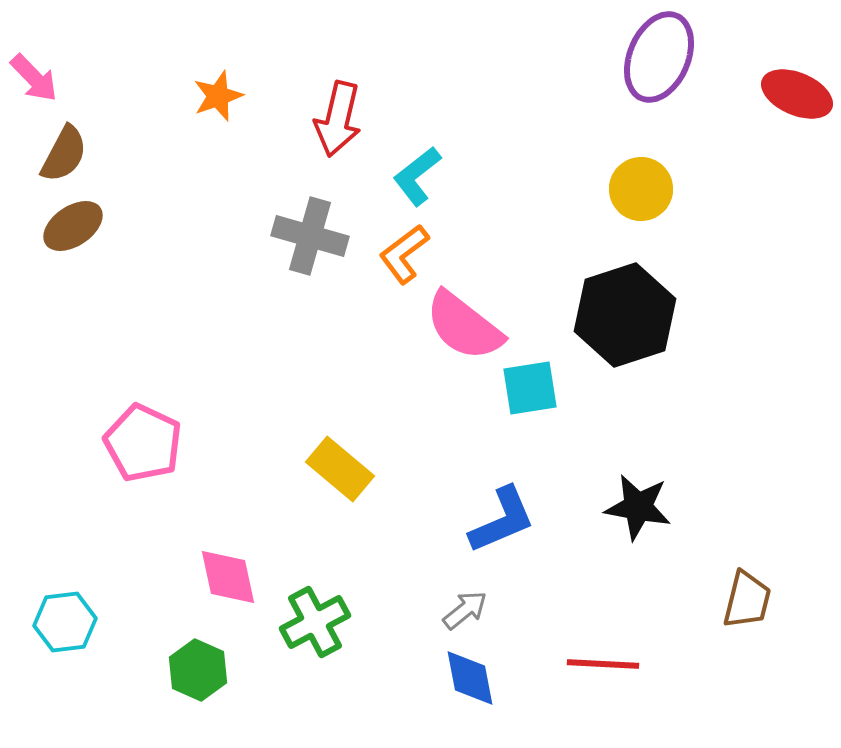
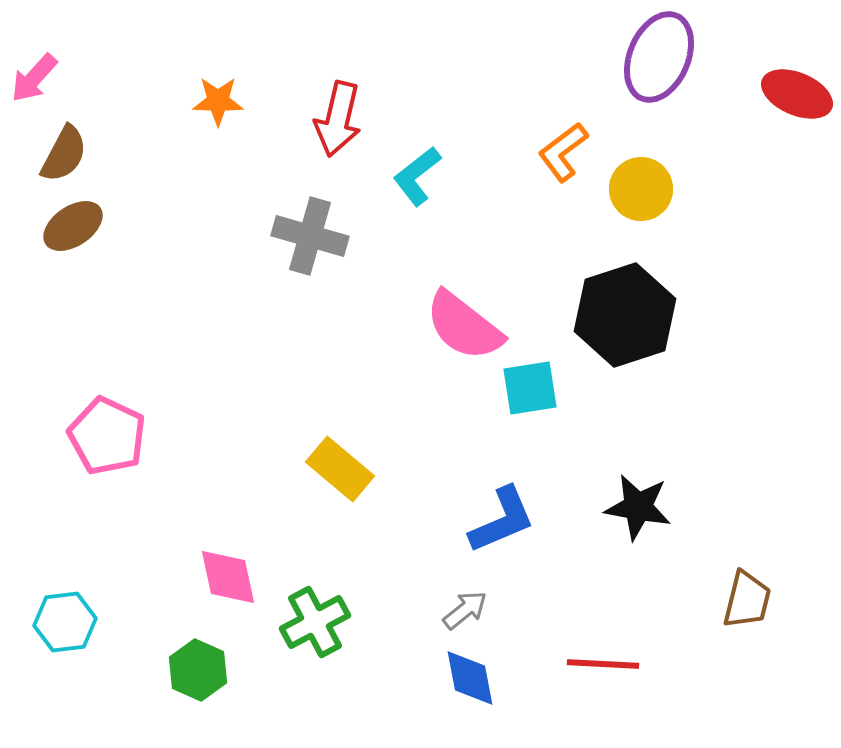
pink arrow: rotated 86 degrees clockwise
orange star: moved 5 px down; rotated 21 degrees clockwise
orange L-shape: moved 159 px right, 102 px up
pink pentagon: moved 36 px left, 7 px up
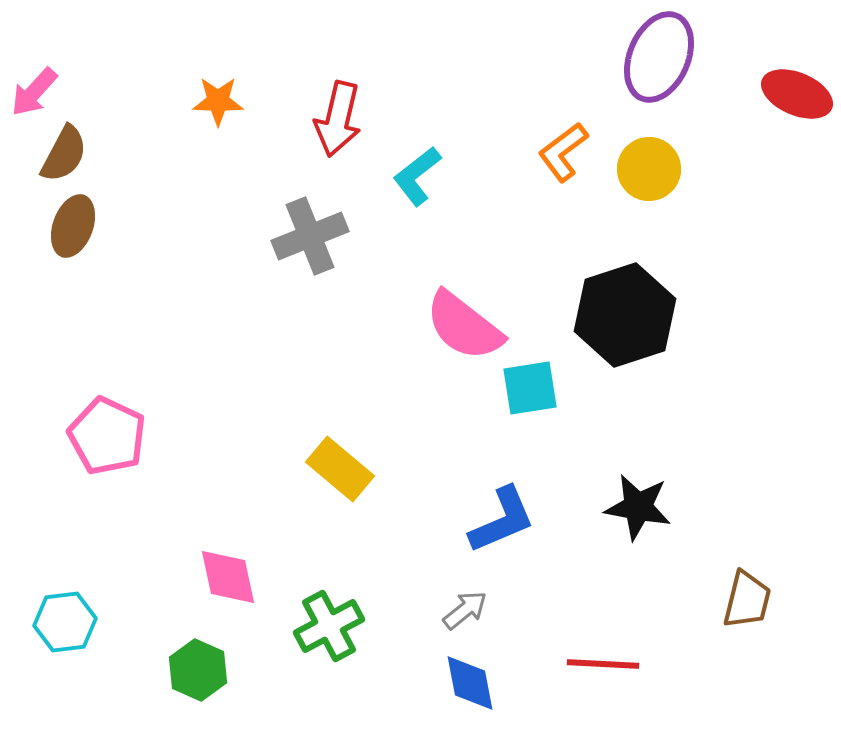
pink arrow: moved 14 px down
yellow circle: moved 8 px right, 20 px up
brown ellipse: rotated 36 degrees counterclockwise
gray cross: rotated 38 degrees counterclockwise
green cross: moved 14 px right, 4 px down
blue diamond: moved 5 px down
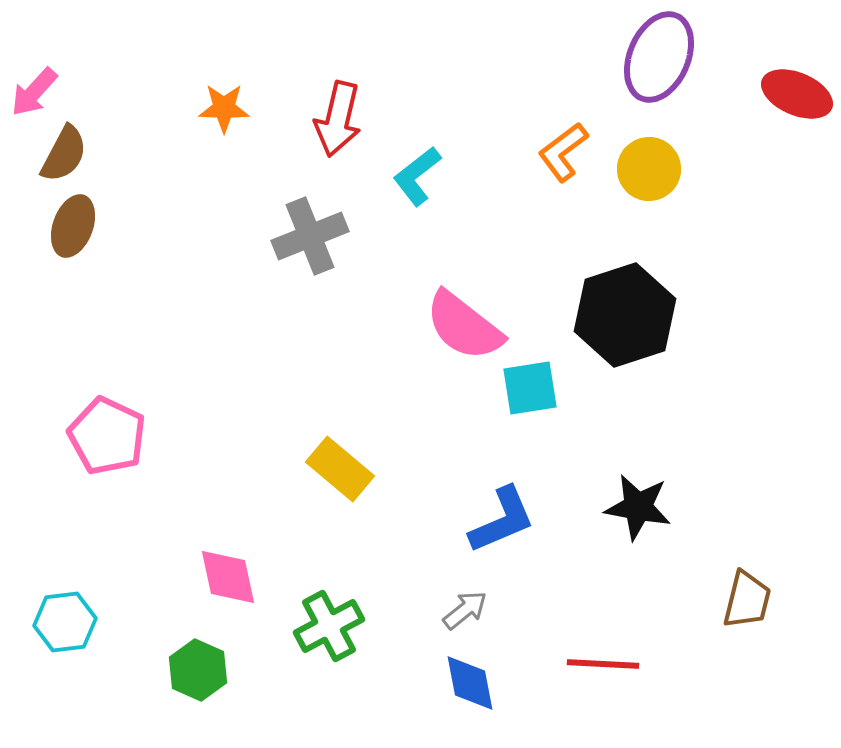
orange star: moved 6 px right, 7 px down
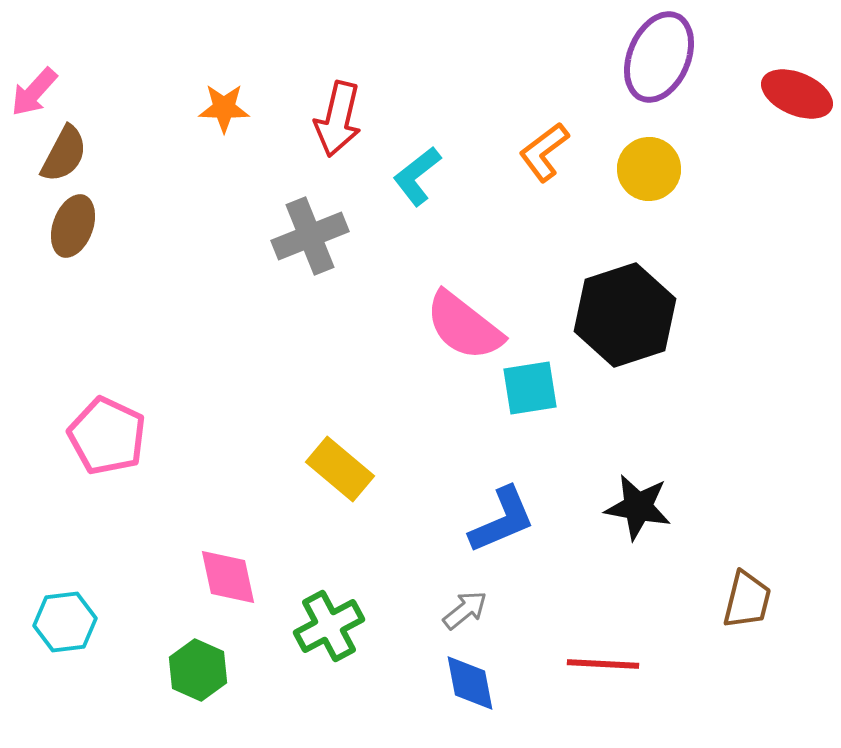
orange L-shape: moved 19 px left
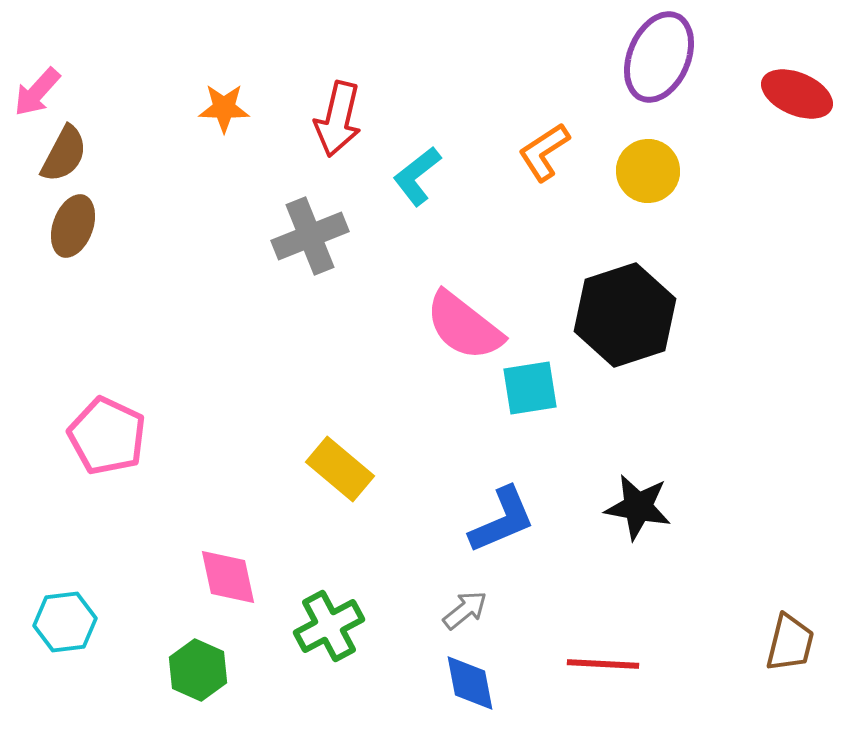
pink arrow: moved 3 px right
orange L-shape: rotated 4 degrees clockwise
yellow circle: moved 1 px left, 2 px down
brown trapezoid: moved 43 px right, 43 px down
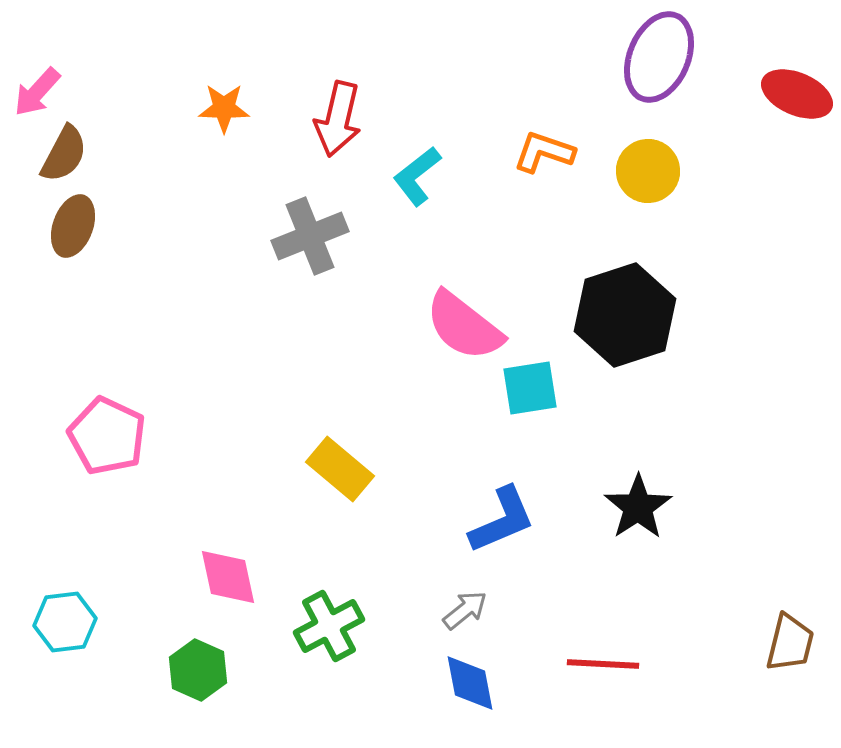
orange L-shape: rotated 52 degrees clockwise
black star: rotated 28 degrees clockwise
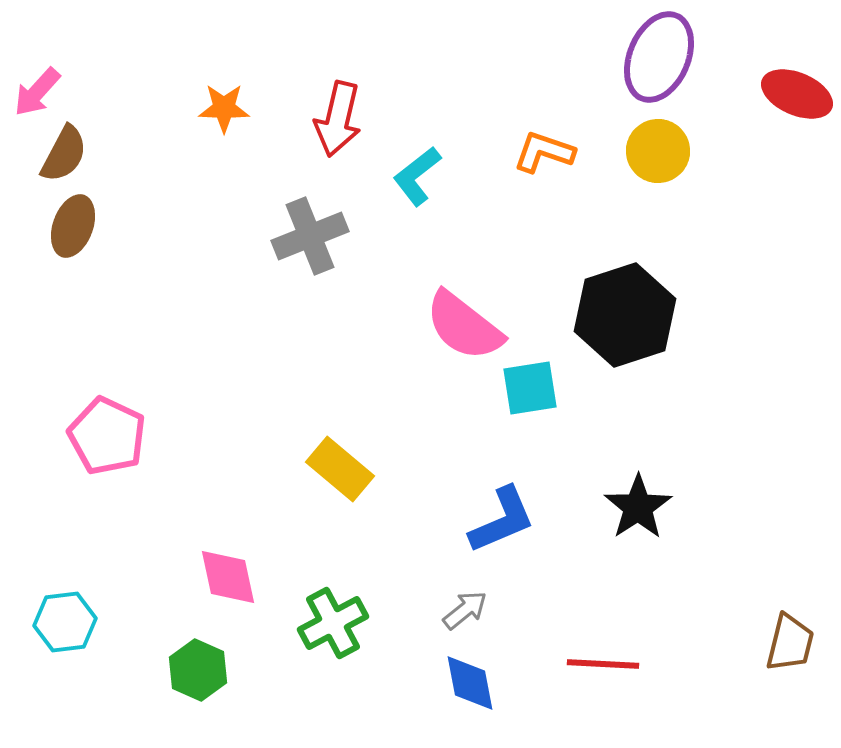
yellow circle: moved 10 px right, 20 px up
green cross: moved 4 px right, 3 px up
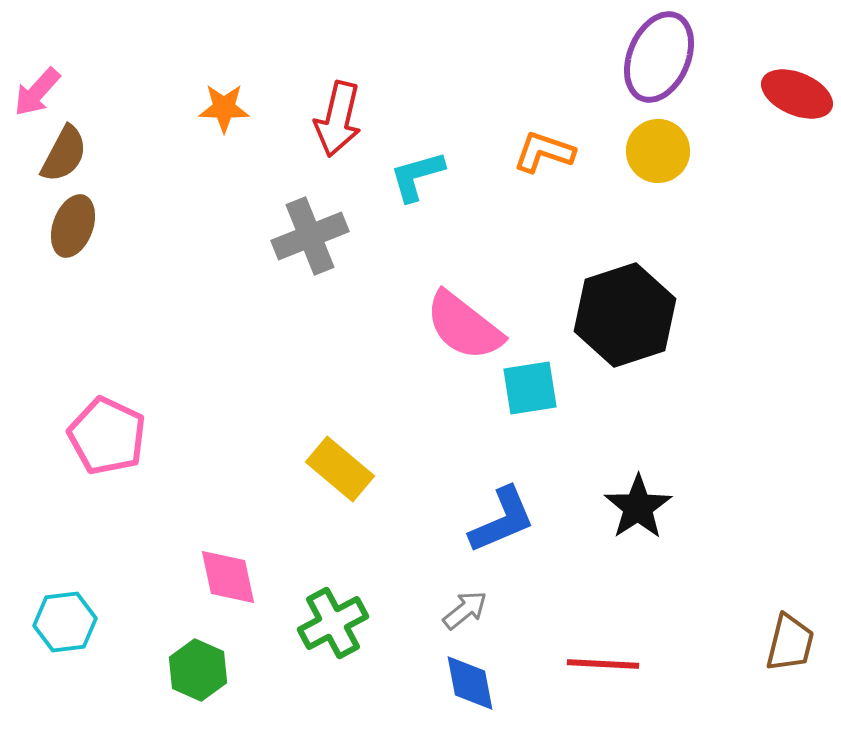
cyan L-shape: rotated 22 degrees clockwise
